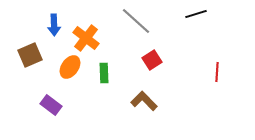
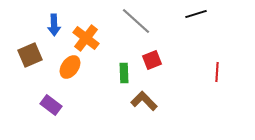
red square: rotated 12 degrees clockwise
green rectangle: moved 20 px right
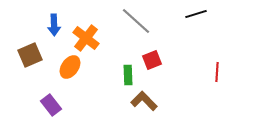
green rectangle: moved 4 px right, 2 px down
purple rectangle: rotated 15 degrees clockwise
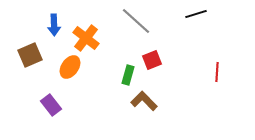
green rectangle: rotated 18 degrees clockwise
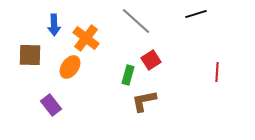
brown square: rotated 25 degrees clockwise
red square: moved 1 px left; rotated 12 degrees counterclockwise
brown L-shape: rotated 56 degrees counterclockwise
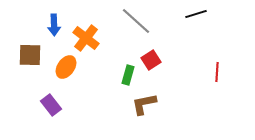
orange ellipse: moved 4 px left
brown L-shape: moved 3 px down
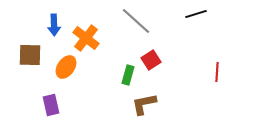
purple rectangle: rotated 25 degrees clockwise
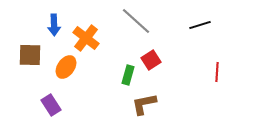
black line: moved 4 px right, 11 px down
purple rectangle: rotated 20 degrees counterclockwise
